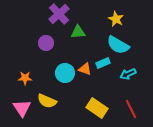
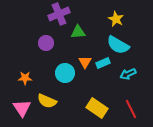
purple cross: rotated 20 degrees clockwise
orange triangle: moved 7 px up; rotated 40 degrees clockwise
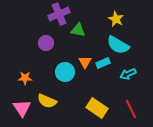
green triangle: moved 2 px up; rotated 14 degrees clockwise
cyan circle: moved 1 px up
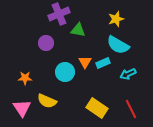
yellow star: rotated 28 degrees clockwise
